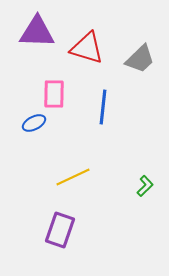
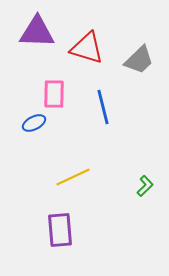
gray trapezoid: moved 1 px left, 1 px down
blue line: rotated 20 degrees counterclockwise
purple rectangle: rotated 24 degrees counterclockwise
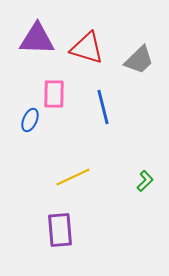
purple triangle: moved 7 px down
blue ellipse: moved 4 px left, 3 px up; rotated 40 degrees counterclockwise
green L-shape: moved 5 px up
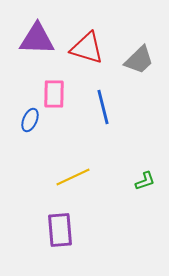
green L-shape: rotated 25 degrees clockwise
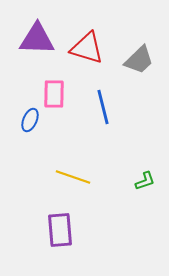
yellow line: rotated 44 degrees clockwise
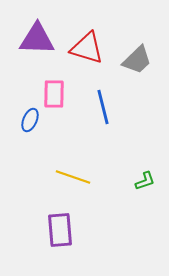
gray trapezoid: moved 2 px left
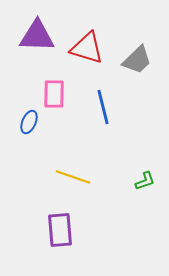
purple triangle: moved 3 px up
blue ellipse: moved 1 px left, 2 px down
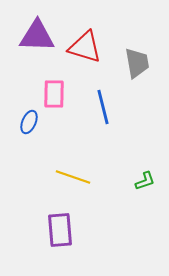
red triangle: moved 2 px left, 1 px up
gray trapezoid: moved 3 px down; rotated 56 degrees counterclockwise
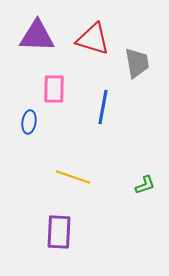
red triangle: moved 8 px right, 8 px up
pink rectangle: moved 5 px up
blue line: rotated 24 degrees clockwise
blue ellipse: rotated 15 degrees counterclockwise
green L-shape: moved 4 px down
purple rectangle: moved 1 px left, 2 px down; rotated 8 degrees clockwise
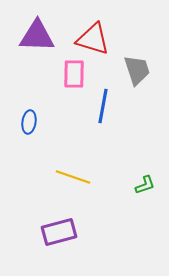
gray trapezoid: moved 7 px down; rotated 8 degrees counterclockwise
pink rectangle: moved 20 px right, 15 px up
blue line: moved 1 px up
purple rectangle: rotated 72 degrees clockwise
